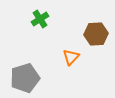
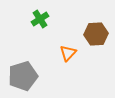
orange triangle: moved 3 px left, 4 px up
gray pentagon: moved 2 px left, 2 px up
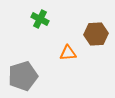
green cross: rotated 30 degrees counterclockwise
orange triangle: rotated 42 degrees clockwise
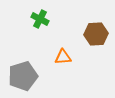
orange triangle: moved 5 px left, 4 px down
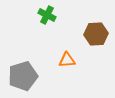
green cross: moved 7 px right, 4 px up
orange triangle: moved 4 px right, 3 px down
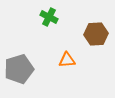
green cross: moved 2 px right, 2 px down
gray pentagon: moved 4 px left, 7 px up
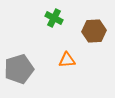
green cross: moved 5 px right, 1 px down
brown hexagon: moved 2 px left, 3 px up
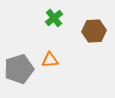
green cross: rotated 24 degrees clockwise
orange triangle: moved 17 px left
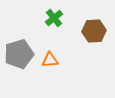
gray pentagon: moved 15 px up
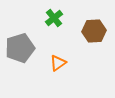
gray pentagon: moved 1 px right, 6 px up
orange triangle: moved 8 px right, 3 px down; rotated 30 degrees counterclockwise
